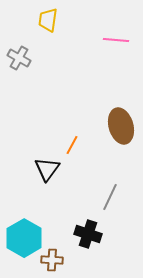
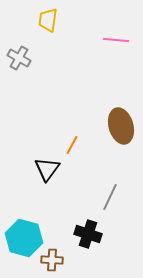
cyan hexagon: rotated 15 degrees counterclockwise
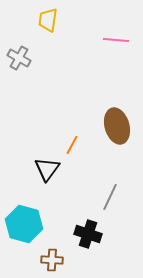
brown ellipse: moved 4 px left
cyan hexagon: moved 14 px up
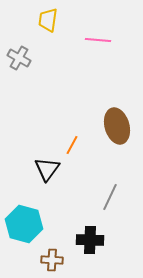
pink line: moved 18 px left
black cross: moved 2 px right, 6 px down; rotated 16 degrees counterclockwise
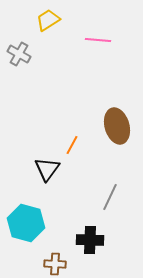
yellow trapezoid: rotated 50 degrees clockwise
gray cross: moved 4 px up
cyan hexagon: moved 2 px right, 1 px up
brown cross: moved 3 px right, 4 px down
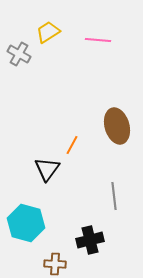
yellow trapezoid: moved 12 px down
gray line: moved 4 px right, 1 px up; rotated 32 degrees counterclockwise
black cross: rotated 16 degrees counterclockwise
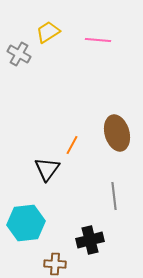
brown ellipse: moved 7 px down
cyan hexagon: rotated 21 degrees counterclockwise
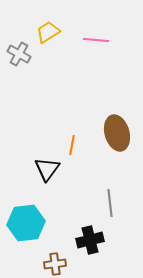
pink line: moved 2 px left
orange line: rotated 18 degrees counterclockwise
gray line: moved 4 px left, 7 px down
brown cross: rotated 10 degrees counterclockwise
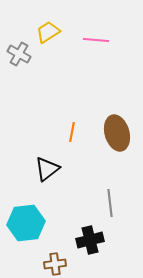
orange line: moved 13 px up
black triangle: rotated 16 degrees clockwise
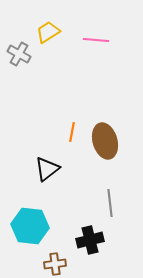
brown ellipse: moved 12 px left, 8 px down
cyan hexagon: moved 4 px right, 3 px down; rotated 12 degrees clockwise
